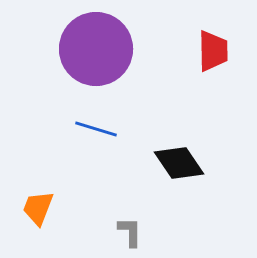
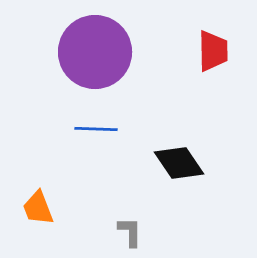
purple circle: moved 1 px left, 3 px down
blue line: rotated 15 degrees counterclockwise
orange trapezoid: rotated 42 degrees counterclockwise
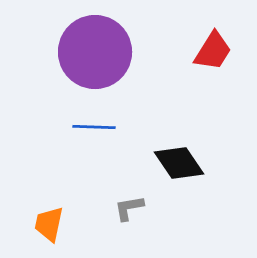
red trapezoid: rotated 33 degrees clockwise
blue line: moved 2 px left, 2 px up
orange trapezoid: moved 11 px right, 16 px down; rotated 33 degrees clockwise
gray L-shape: moved 1 px left, 24 px up; rotated 100 degrees counterclockwise
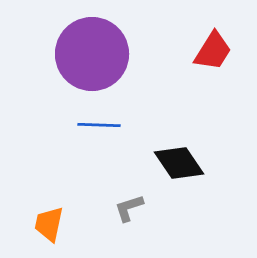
purple circle: moved 3 px left, 2 px down
blue line: moved 5 px right, 2 px up
gray L-shape: rotated 8 degrees counterclockwise
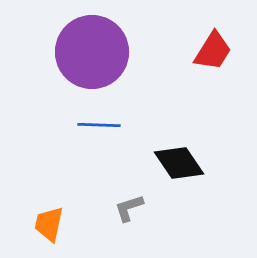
purple circle: moved 2 px up
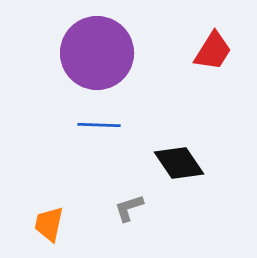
purple circle: moved 5 px right, 1 px down
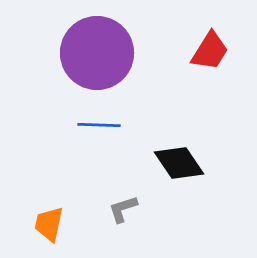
red trapezoid: moved 3 px left
gray L-shape: moved 6 px left, 1 px down
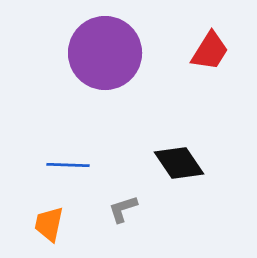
purple circle: moved 8 px right
blue line: moved 31 px left, 40 px down
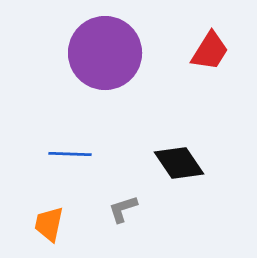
blue line: moved 2 px right, 11 px up
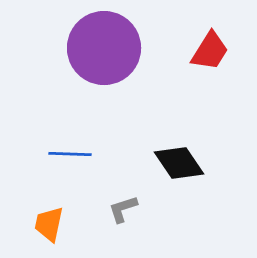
purple circle: moved 1 px left, 5 px up
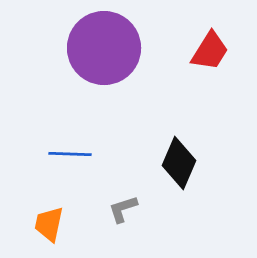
black diamond: rotated 57 degrees clockwise
